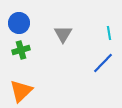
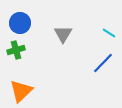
blue circle: moved 1 px right
cyan line: rotated 48 degrees counterclockwise
green cross: moved 5 px left
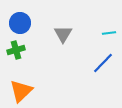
cyan line: rotated 40 degrees counterclockwise
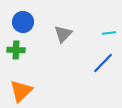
blue circle: moved 3 px right, 1 px up
gray triangle: rotated 12 degrees clockwise
green cross: rotated 18 degrees clockwise
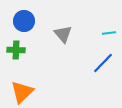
blue circle: moved 1 px right, 1 px up
gray triangle: rotated 24 degrees counterclockwise
orange triangle: moved 1 px right, 1 px down
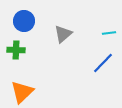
gray triangle: rotated 30 degrees clockwise
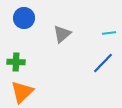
blue circle: moved 3 px up
gray triangle: moved 1 px left
green cross: moved 12 px down
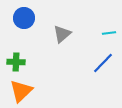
orange triangle: moved 1 px left, 1 px up
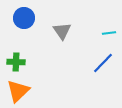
gray triangle: moved 3 px up; rotated 24 degrees counterclockwise
orange triangle: moved 3 px left
